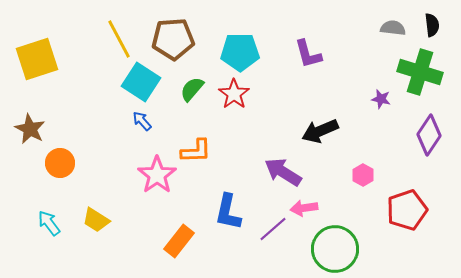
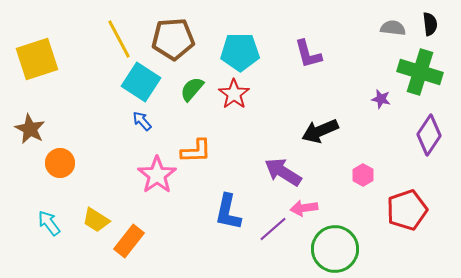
black semicircle: moved 2 px left, 1 px up
orange rectangle: moved 50 px left
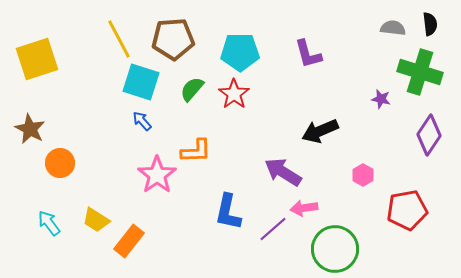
cyan square: rotated 15 degrees counterclockwise
red pentagon: rotated 9 degrees clockwise
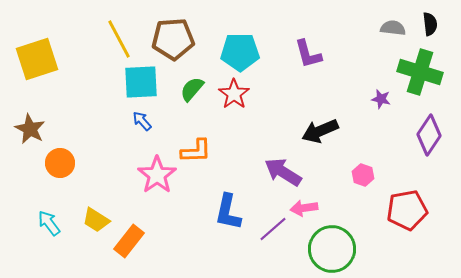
cyan square: rotated 21 degrees counterclockwise
pink hexagon: rotated 10 degrees counterclockwise
green circle: moved 3 px left
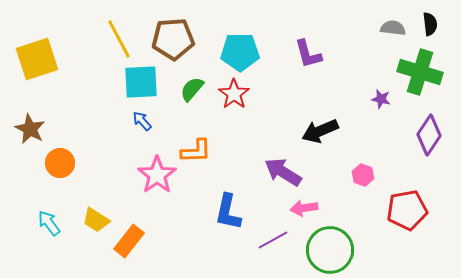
purple line: moved 11 px down; rotated 12 degrees clockwise
green circle: moved 2 px left, 1 px down
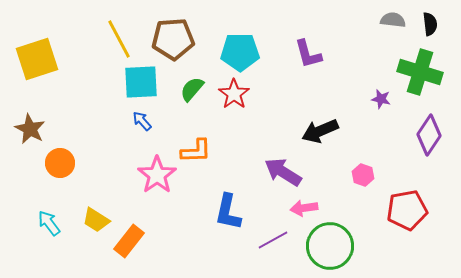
gray semicircle: moved 8 px up
green circle: moved 4 px up
